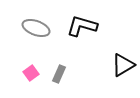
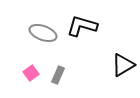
gray ellipse: moved 7 px right, 5 px down
gray rectangle: moved 1 px left, 1 px down
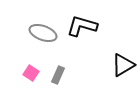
pink square: rotated 21 degrees counterclockwise
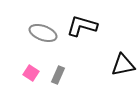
black triangle: rotated 20 degrees clockwise
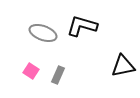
black triangle: moved 1 px down
pink square: moved 2 px up
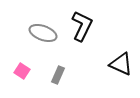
black L-shape: rotated 100 degrees clockwise
black triangle: moved 2 px left, 2 px up; rotated 35 degrees clockwise
pink square: moved 9 px left
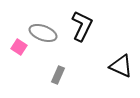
black triangle: moved 2 px down
pink square: moved 3 px left, 24 px up
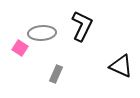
gray ellipse: moved 1 px left; rotated 24 degrees counterclockwise
pink square: moved 1 px right, 1 px down
gray rectangle: moved 2 px left, 1 px up
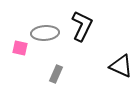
gray ellipse: moved 3 px right
pink square: rotated 21 degrees counterclockwise
